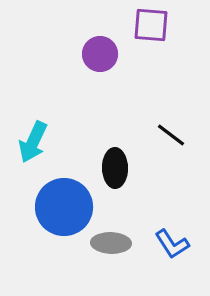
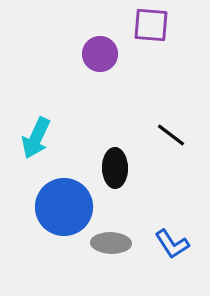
cyan arrow: moved 3 px right, 4 px up
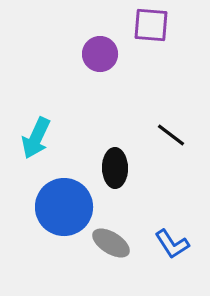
gray ellipse: rotated 30 degrees clockwise
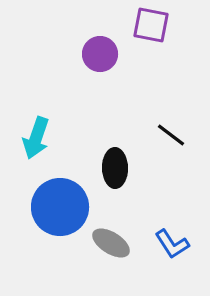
purple square: rotated 6 degrees clockwise
cyan arrow: rotated 6 degrees counterclockwise
blue circle: moved 4 px left
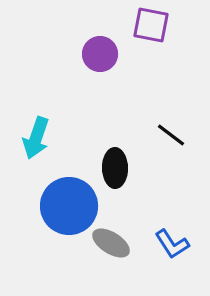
blue circle: moved 9 px right, 1 px up
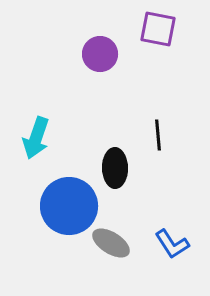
purple square: moved 7 px right, 4 px down
black line: moved 13 px left; rotated 48 degrees clockwise
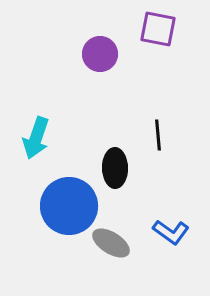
blue L-shape: moved 1 px left, 12 px up; rotated 21 degrees counterclockwise
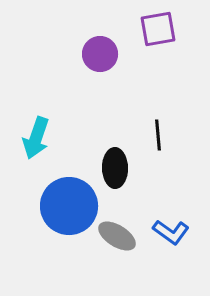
purple square: rotated 21 degrees counterclockwise
gray ellipse: moved 6 px right, 7 px up
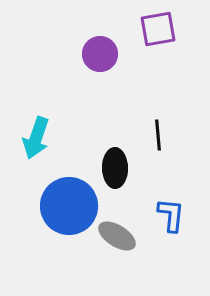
blue L-shape: moved 17 px up; rotated 120 degrees counterclockwise
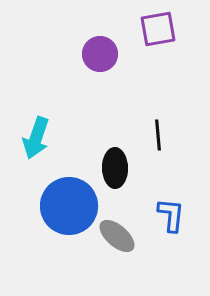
gray ellipse: rotated 9 degrees clockwise
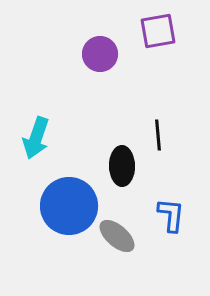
purple square: moved 2 px down
black ellipse: moved 7 px right, 2 px up
